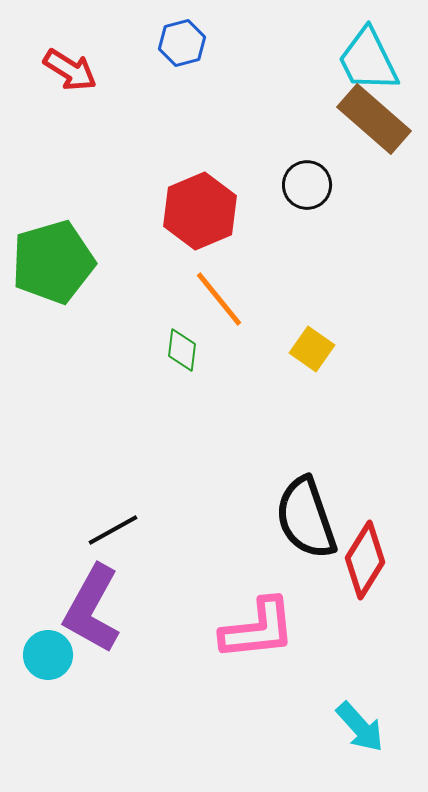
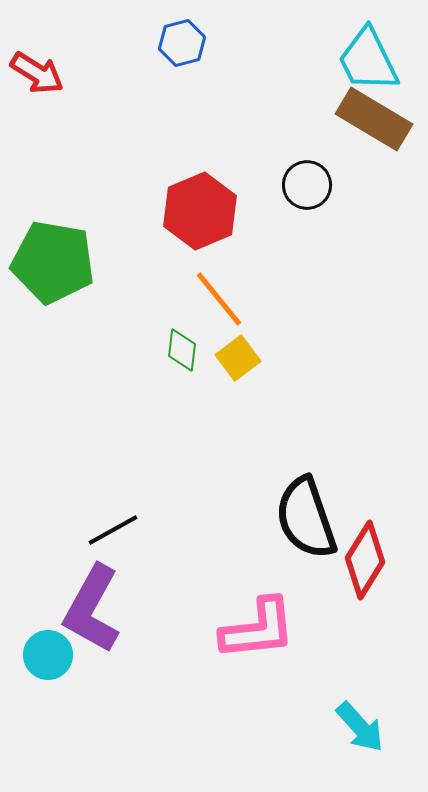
red arrow: moved 33 px left, 3 px down
brown rectangle: rotated 10 degrees counterclockwise
green pentagon: rotated 26 degrees clockwise
yellow square: moved 74 px left, 9 px down; rotated 18 degrees clockwise
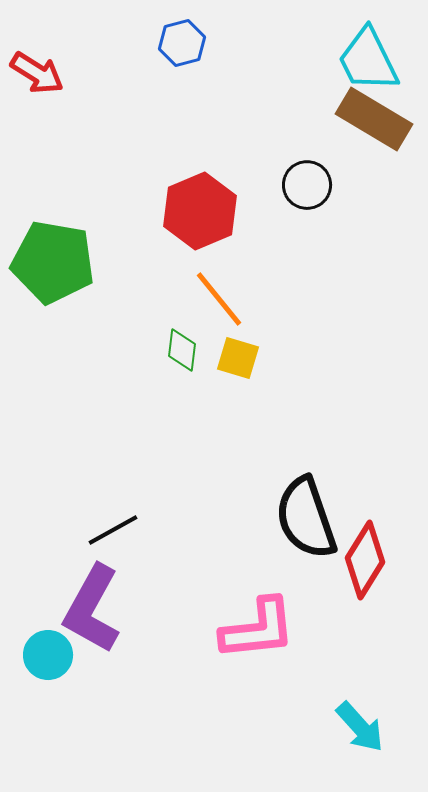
yellow square: rotated 36 degrees counterclockwise
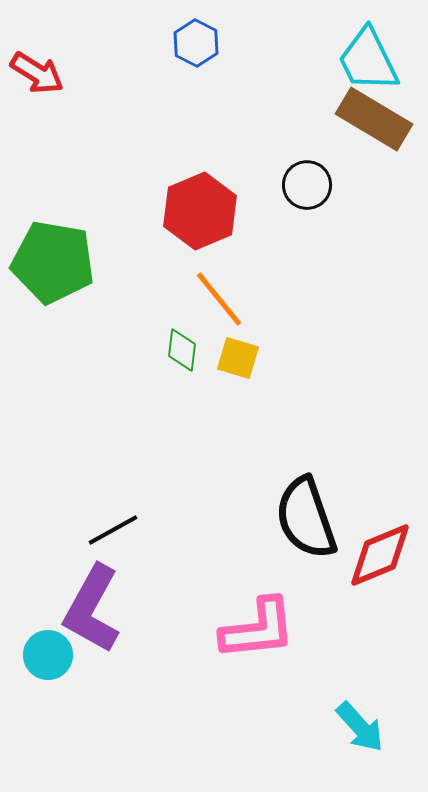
blue hexagon: moved 14 px right; rotated 18 degrees counterclockwise
red diamond: moved 15 px right, 5 px up; rotated 36 degrees clockwise
